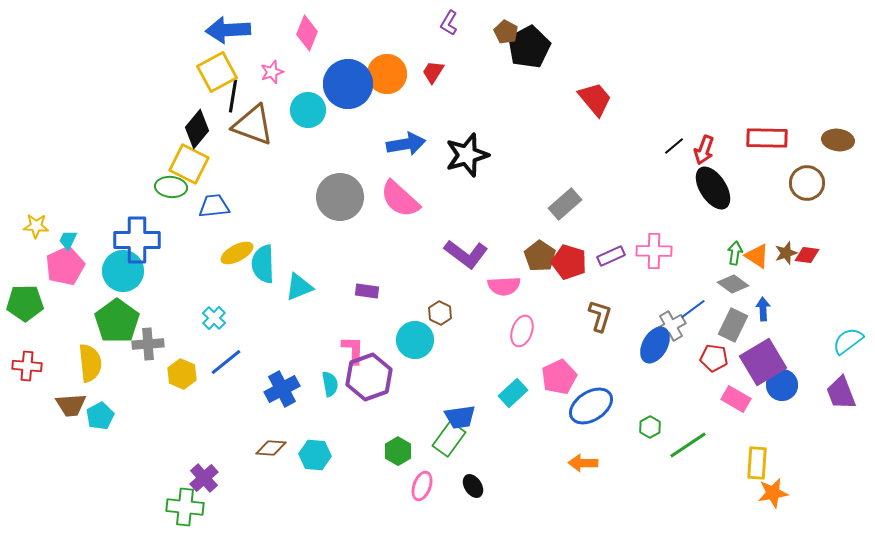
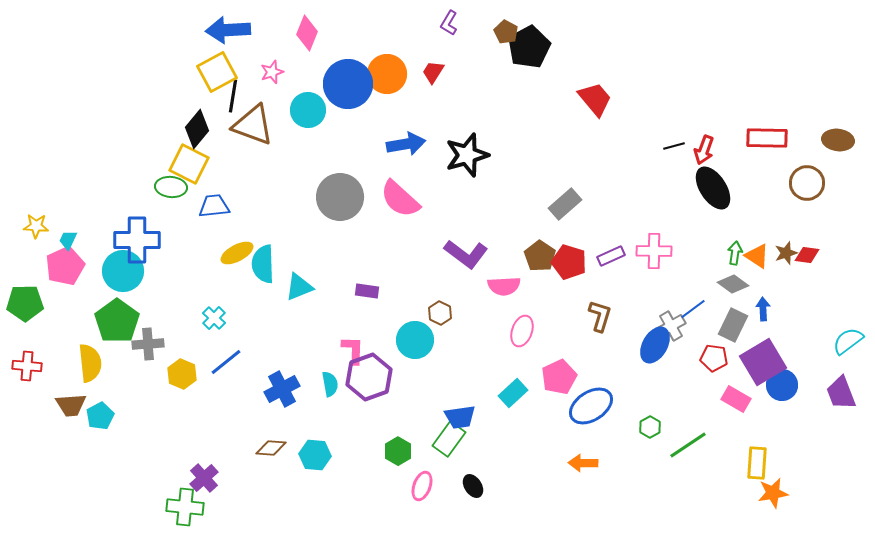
black line at (674, 146): rotated 25 degrees clockwise
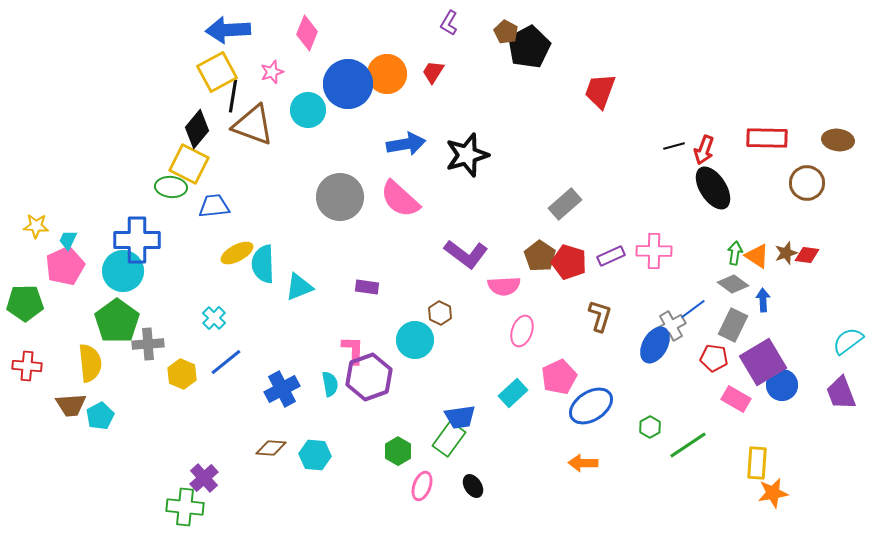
red trapezoid at (595, 99): moved 5 px right, 8 px up; rotated 120 degrees counterclockwise
purple rectangle at (367, 291): moved 4 px up
blue arrow at (763, 309): moved 9 px up
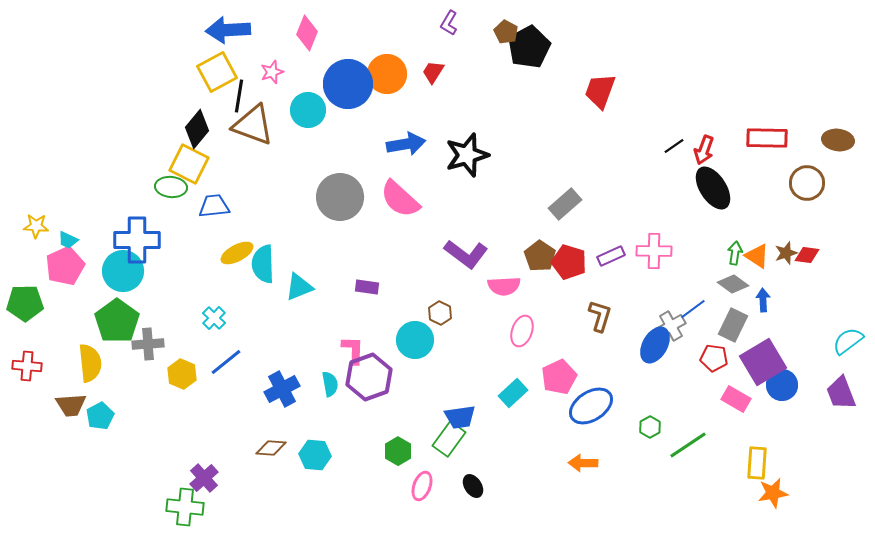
black line at (233, 96): moved 6 px right
black line at (674, 146): rotated 20 degrees counterclockwise
cyan trapezoid at (68, 240): rotated 90 degrees counterclockwise
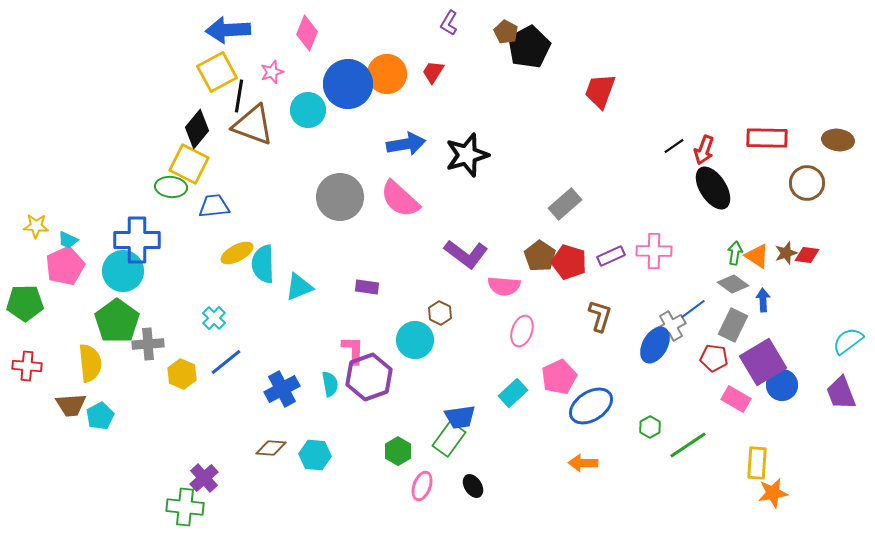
pink semicircle at (504, 286): rotated 8 degrees clockwise
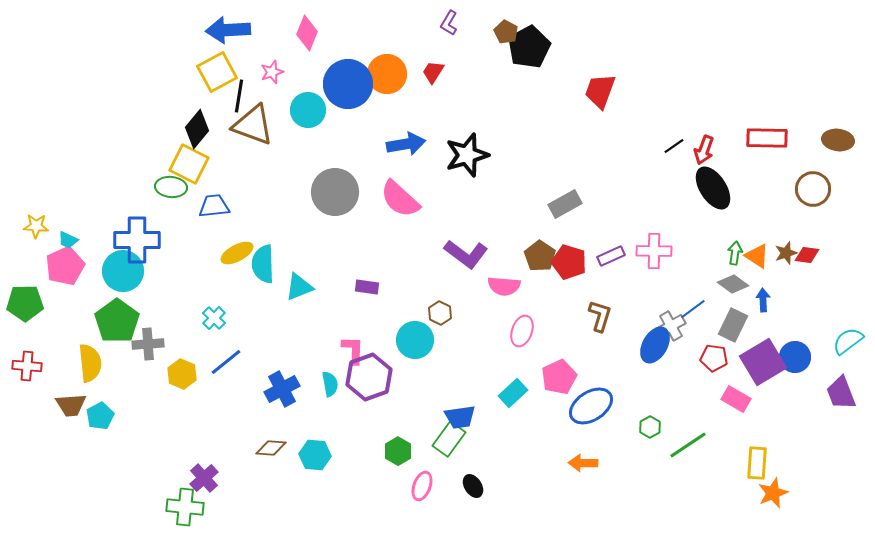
brown circle at (807, 183): moved 6 px right, 6 px down
gray circle at (340, 197): moved 5 px left, 5 px up
gray rectangle at (565, 204): rotated 12 degrees clockwise
blue circle at (782, 385): moved 13 px right, 28 px up
orange star at (773, 493): rotated 12 degrees counterclockwise
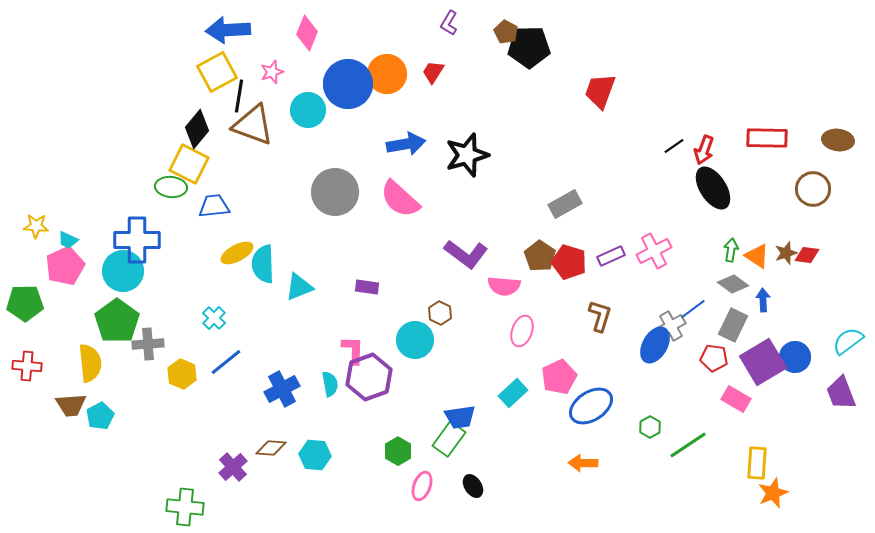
black pentagon at (529, 47): rotated 27 degrees clockwise
pink cross at (654, 251): rotated 28 degrees counterclockwise
green arrow at (735, 253): moved 4 px left, 3 px up
purple cross at (204, 478): moved 29 px right, 11 px up
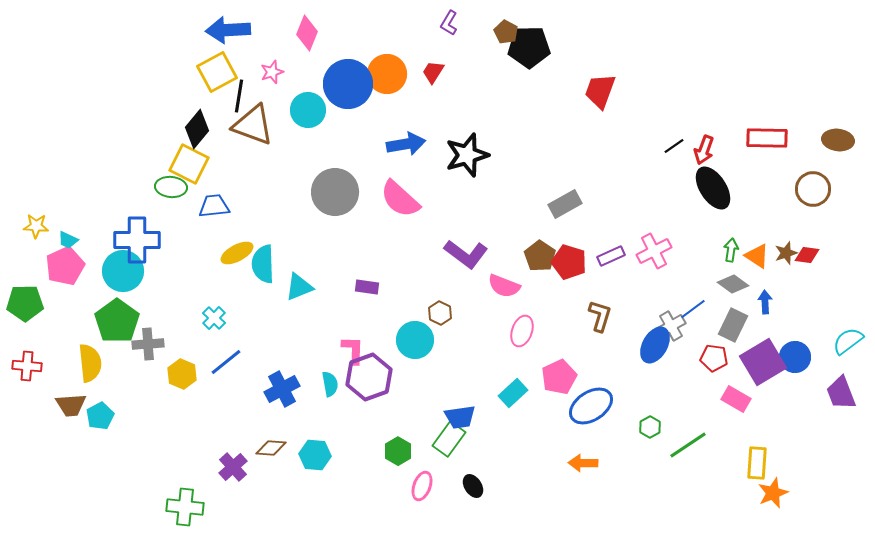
pink semicircle at (504, 286): rotated 16 degrees clockwise
blue arrow at (763, 300): moved 2 px right, 2 px down
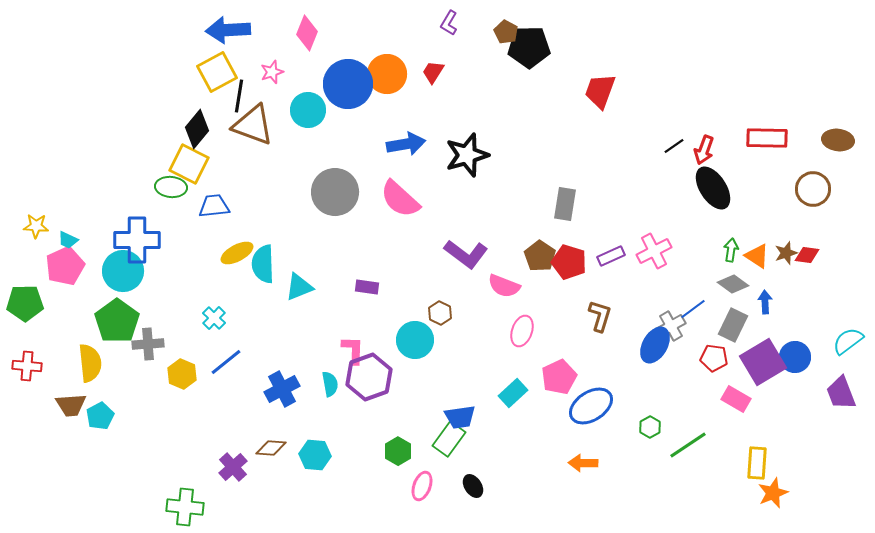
gray rectangle at (565, 204): rotated 52 degrees counterclockwise
